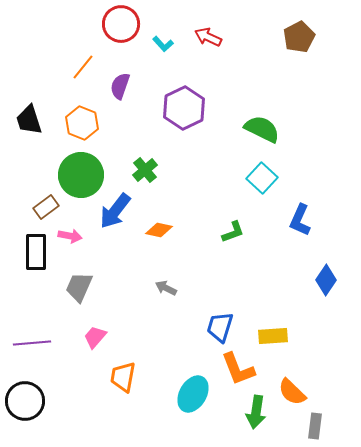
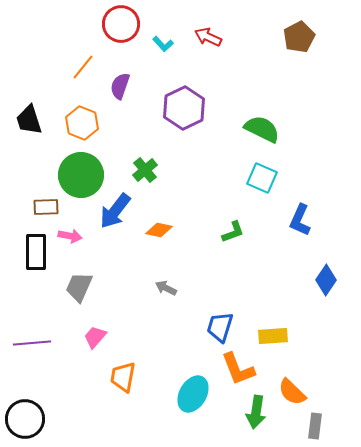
cyan square: rotated 20 degrees counterclockwise
brown rectangle: rotated 35 degrees clockwise
black circle: moved 18 px down
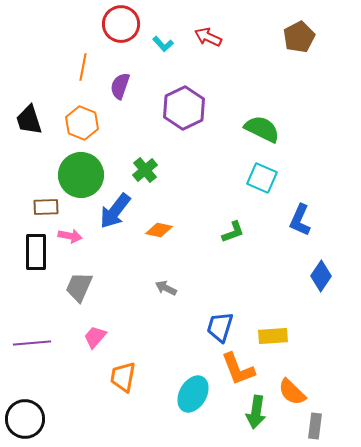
orange line: rotated 28 degrees counterclockwise
blue diamond: moved 5 px left, 4 px up
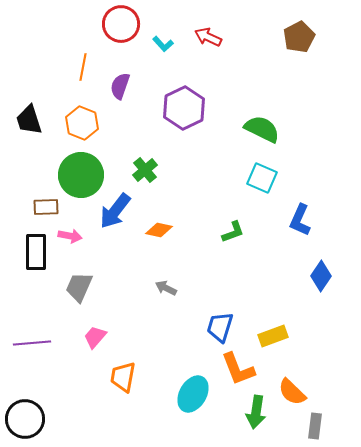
yellow rectangle: rotated 16 degrees counterclockwise
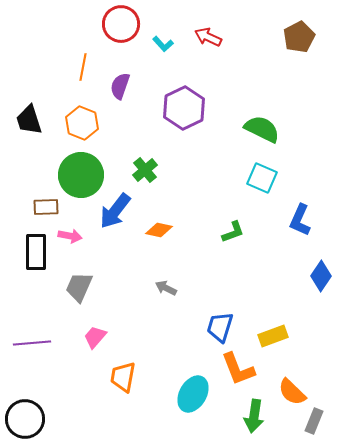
green arrow: moved 2 px left, 4 px down
gray rectangle: moved 1 px left, 5 px up; rotated 15 degrees clockwise
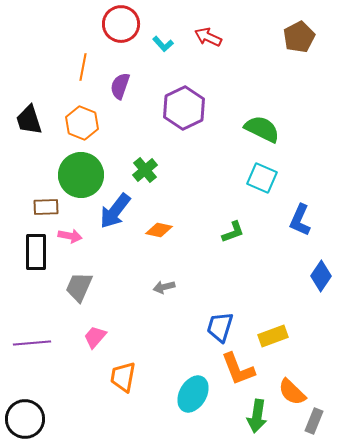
gray arrow: moved 2 px left, 1 px up; rotated 40 degrees counterclockwise
green arrow: moved 3 px right
